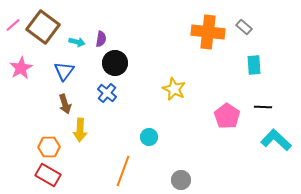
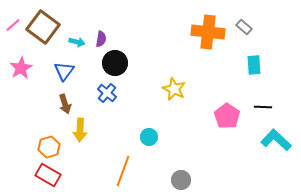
orange hexagon: rotated 15 degrees counterclockwise
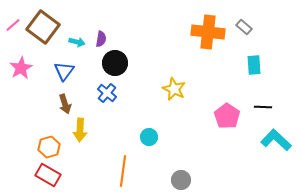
orange line: rotated 12 degrees counterclockwise
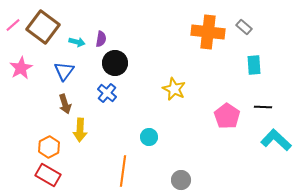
orange hexagon: rotated 10 degrees counterclockwise
